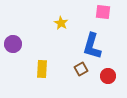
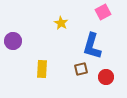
pink square: rotated 35 degrees counterclockwise
purple circle: moved 3 px up
brown square: rotated 16 degrees clockwise
red circle: moved 2 px left, 1 px down
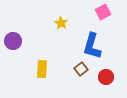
brown square: rotated 24 degrees counterclockwise
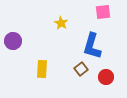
pink square: rotated 21 degrees clockwise
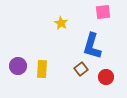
purple circle: moved 5 px right, 25 px down
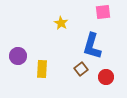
purple circle: moved 10 px up
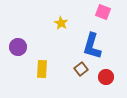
pink square: rotated 28 degrees clockwise
purple circle: moved 9 px up
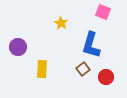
blue L-shape: moved 1 px left, 1 px up
brown square: moved 2 px right
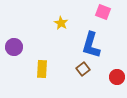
purple circle: moved 4 px left
red circle: moved 11 px right
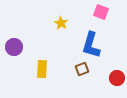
pink square: moved 2 px left
brown square: moved 1 px left; rotated 16 degrees clockwise
red circle: moved 1 px down
